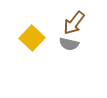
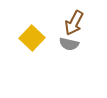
brown arrow: rotated 10 degrees counterclockwise
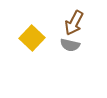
gray semicircle: moved 1 px right, 1 px down
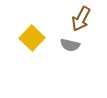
brown arrow: moved 7 px right, 4 px up
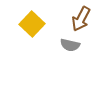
yellow square: moved 14 px up
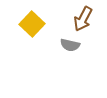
brown arrow: moved 2 px right
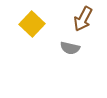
gray semicircle: moved 3 px down
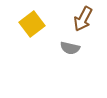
yellow square: rotated 10 degrees clockwise
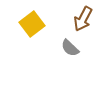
gray semicircle: rotated 30 degrees clockwise
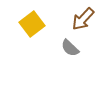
brown arrow: rotated 15 degrees clockwise
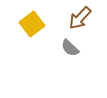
brown arrow: moved 3 px left, 1 px up
